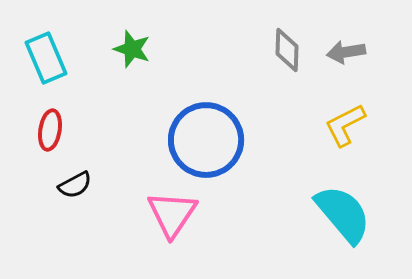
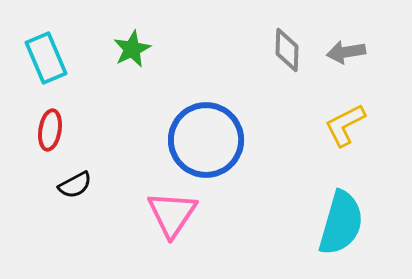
green star: rotated 27 degrees clockwise
cyan semicircle: moved 2 px left, 9 px down; rotated 56 degrees clockwise
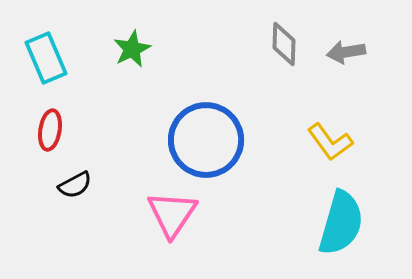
gray diamond: moved 3 px left, 6 px up
yellow L-shape: moved 15 px left, 17 px down; rotated 99 degrees counterclockwise
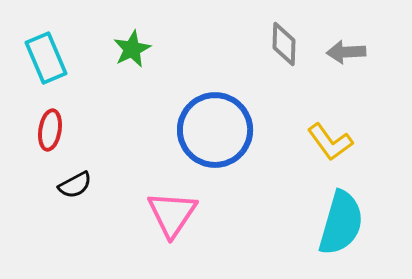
gray arrow: rotated 6 degrees clockwise
blue circle: moved 9 px right, 10 px up
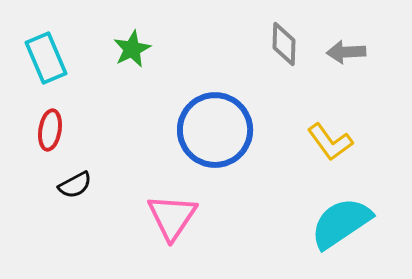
pink triangle: moved 3 px down
cyan semicircle: rotated 140 degrees counterclockwise
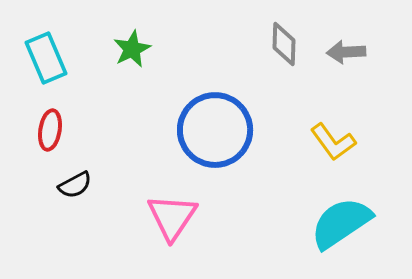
yellow L-shape: moved 3 px right
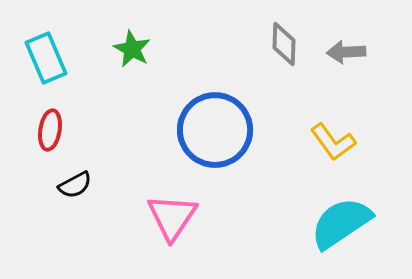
green star: rotated 18 degrees counterclockwise
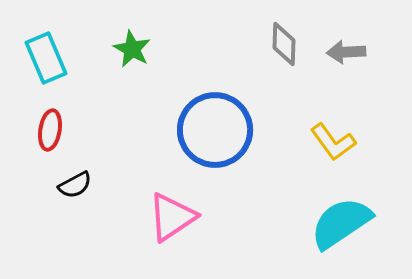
pink triangle: rotated 22 degrees clockwise
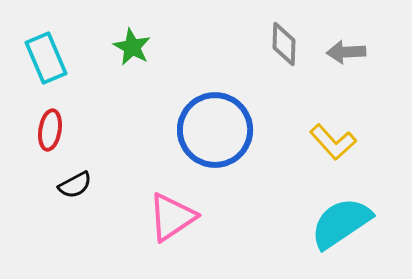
green star: moved 2 px up
yellow L-shape: rotated 6 degrees counterclockwise
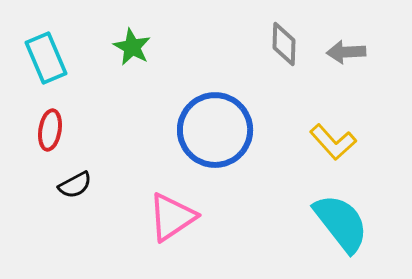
cyan semicircle: rotated 86 degrees clockwise
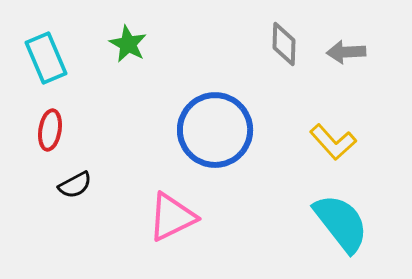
green star: moved 4 px left, 3 px up
pink triangle: rotated 8 degrees clockwise
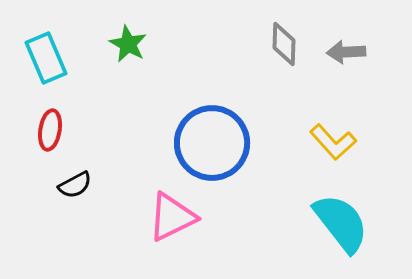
blue circle: moved 3 px left, 13 px down
